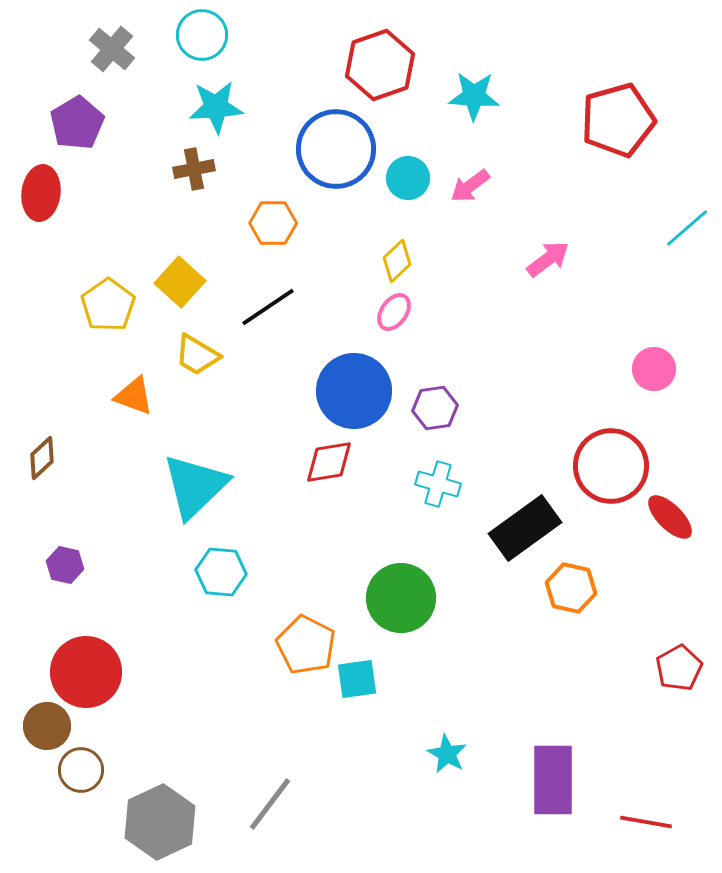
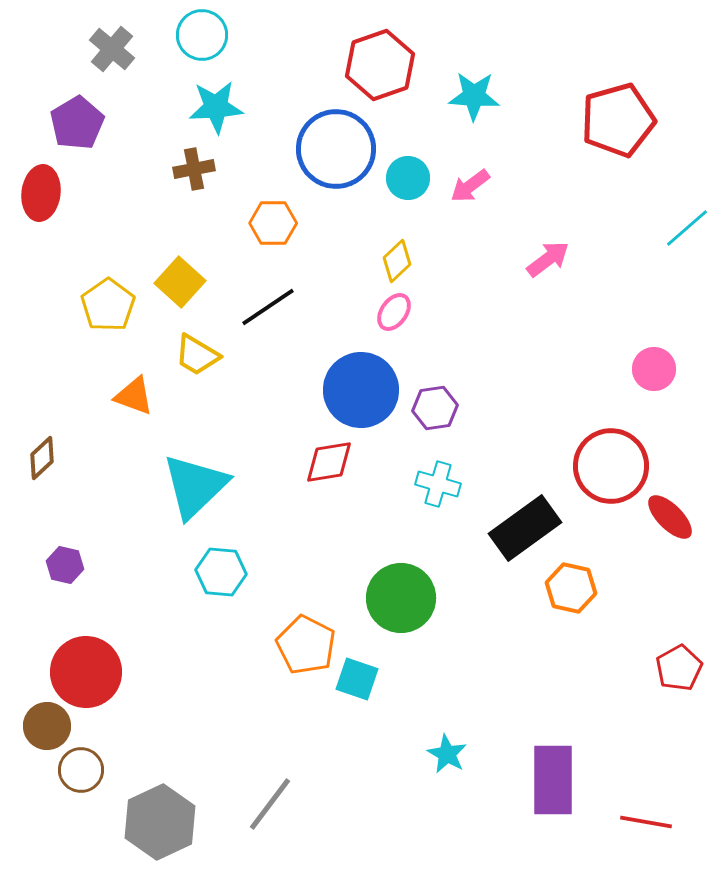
blue circle at (354, 391): moved 7 px right, 1 px up
cyan square at (357, 679): rotated 27 degrees clockwise
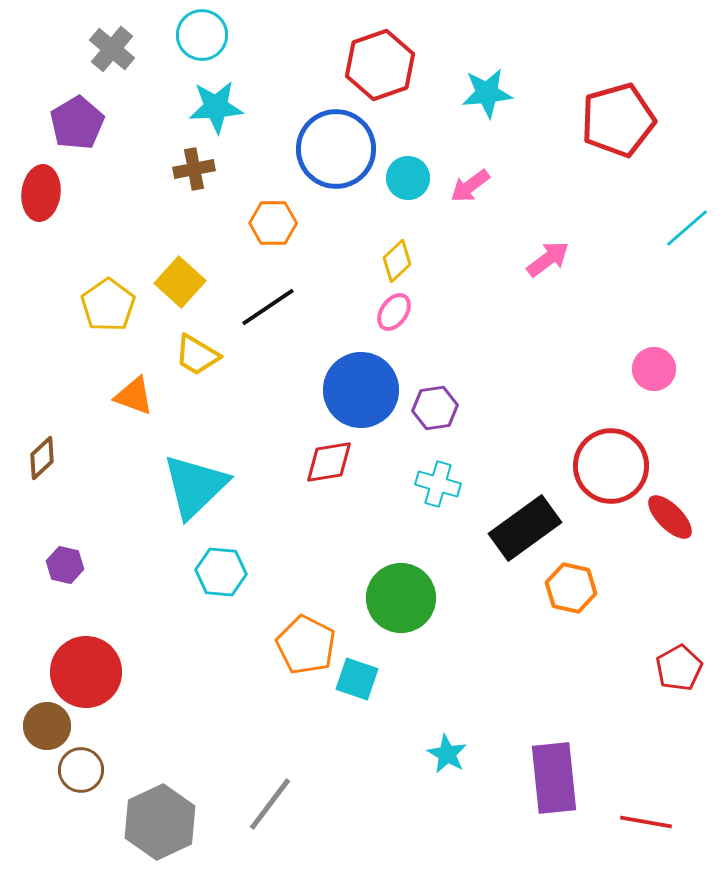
cyan star at (474, 96): moved 13 px right, 3 px up; rotated 9 degrees counterclockwise
purple rectangle at (553, 780): moved 1 px right, 2 px up; rotated 6 degrees counterclockwise
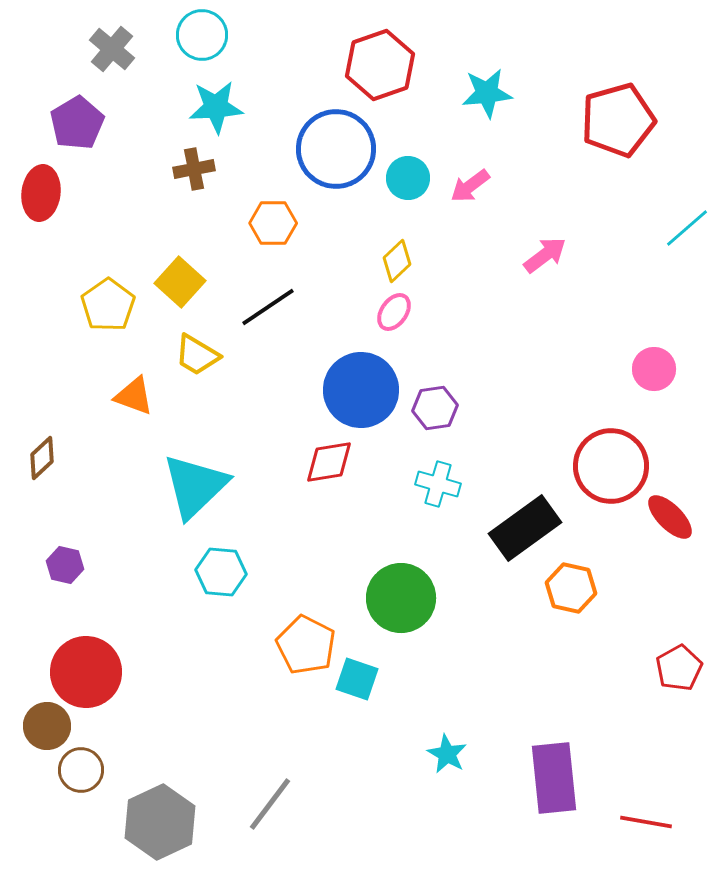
pink arrow at (548, 259): moved 3 px left, 4 px up
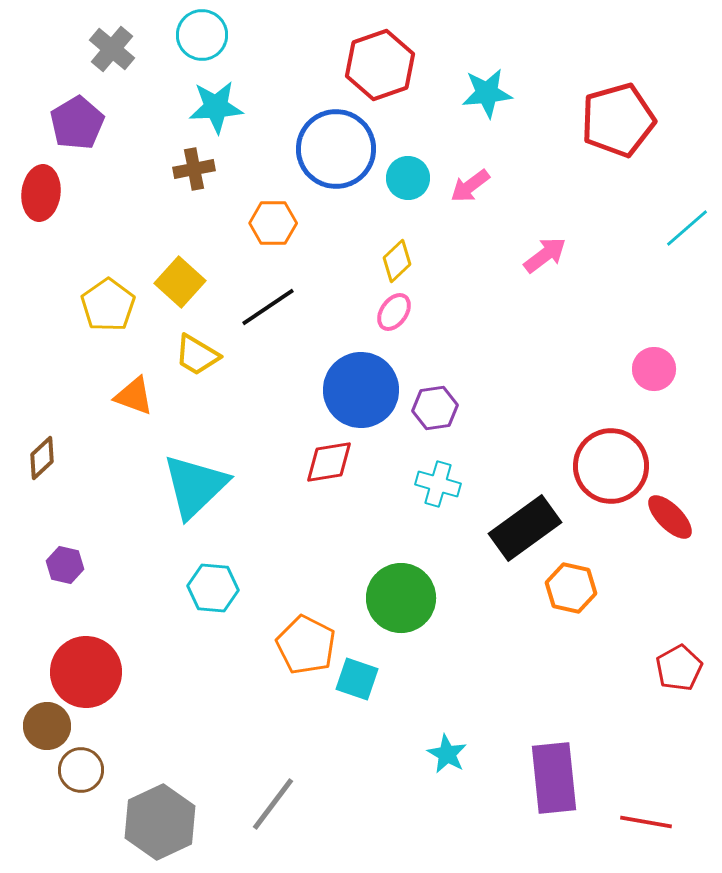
cyan hexagon at (221, 572): moved 8 px left, 16 px down
gray line at (270, 804): moved 3 px right
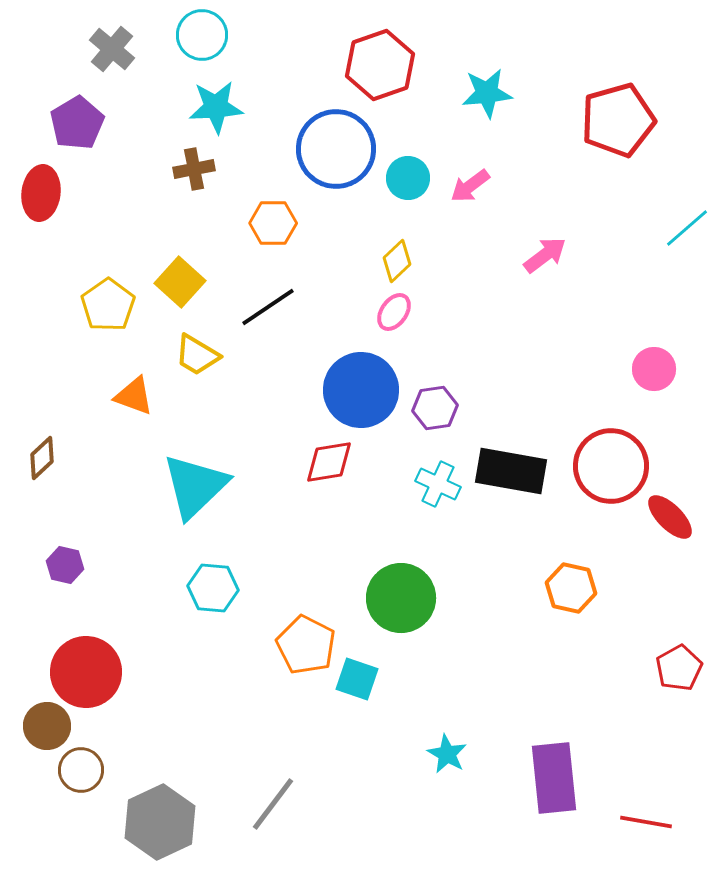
cyan cross at (438, 484): rotated 9 degrees clockwise
black rectangle at (525, 528): moved 14 px left, 57 px up; rotated 46 degrees clockwise
